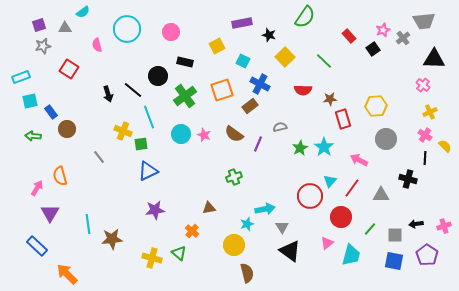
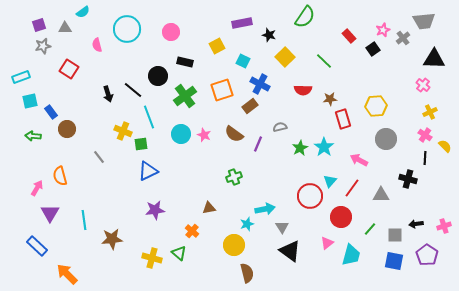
cyan line at (88, 224): moved 4 px left, 4 px up
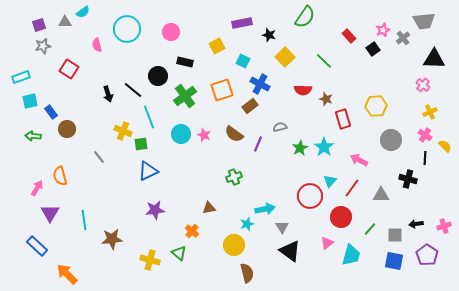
gray triangle at (65, 28): moved 6 px up
brown star at (330, 99): moved 4 px left; rotated 24 degrees clockwise
gray circle at (386, 139): moved 5 px right, 1 px down
yellow cross at (152, 258): moved 2 px left, 2 px down
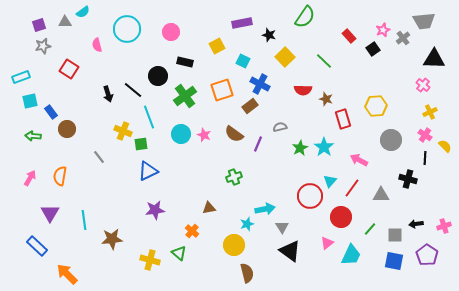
orange semicircle at (60, 176): rotated 24 degrees clockwise
pink arrow at (37, 188): moved 7 px left, 10 px up
cyan trapezoid at (351, 255): rotated 10 degrees clockwise
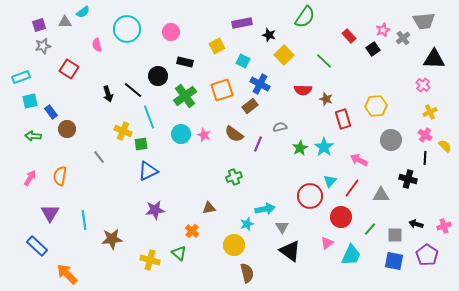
yellow square at (285, 57): moved 1 px left, 2 px up
black arrow at (416, 224): rotated 24 degrees clockwise
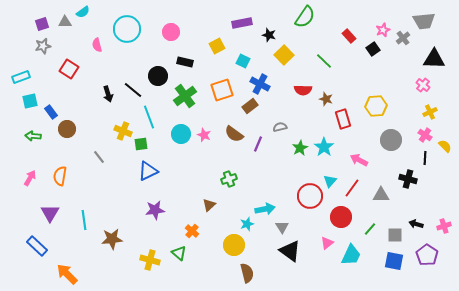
purple square at (39, 25): moved 3 px right, 1 px up
green cross at (234, 177): moved 5 px left, 2 px down
brown triangle at (209, 208): moved 3 px up; rotated 32 degrees counterclockwise
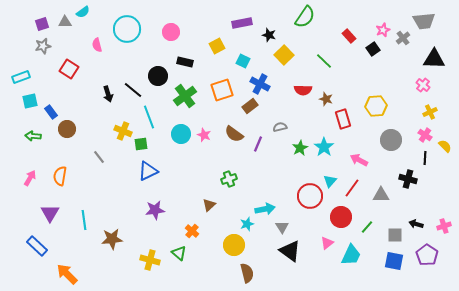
green line at (370, 229): moved 3 px left, 2 px up
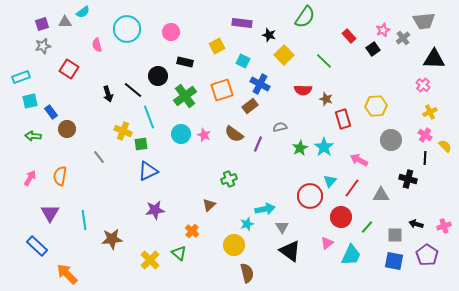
purple rectangle at (242, 23): rotated 18 degrees clockwise
yellow cross at (150, 260): rotated 30 degrees clockwise
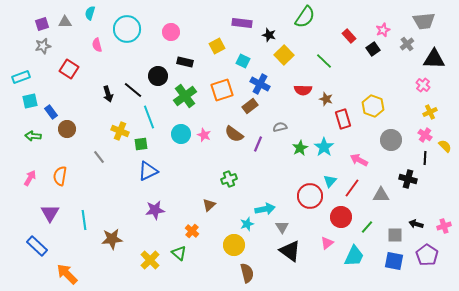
cyan semicircle at (83, 12): moved 7 px right, 1 px down; rotated 144 degrees clockwise
gray cross at (403, 38): moved 4 px right, 6 px down
yellow hexagon at (376, 106): moved 3 px left; rotated 25 degrees clockwise
yellow cross at (123, 131): moved 3 px left
cyan trapezoid at (351, 255): moved 3 px right, 1 px down
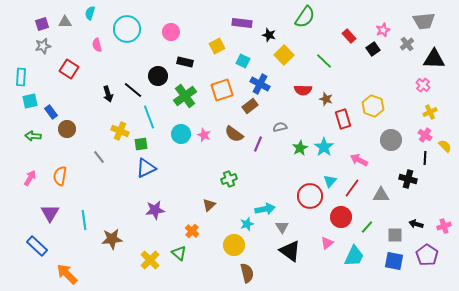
cyan rectangle at (21, 77): rotated 66 degrees counterclockwise
blue triangle at (148, 171): moved 2 px left, 3 px up
